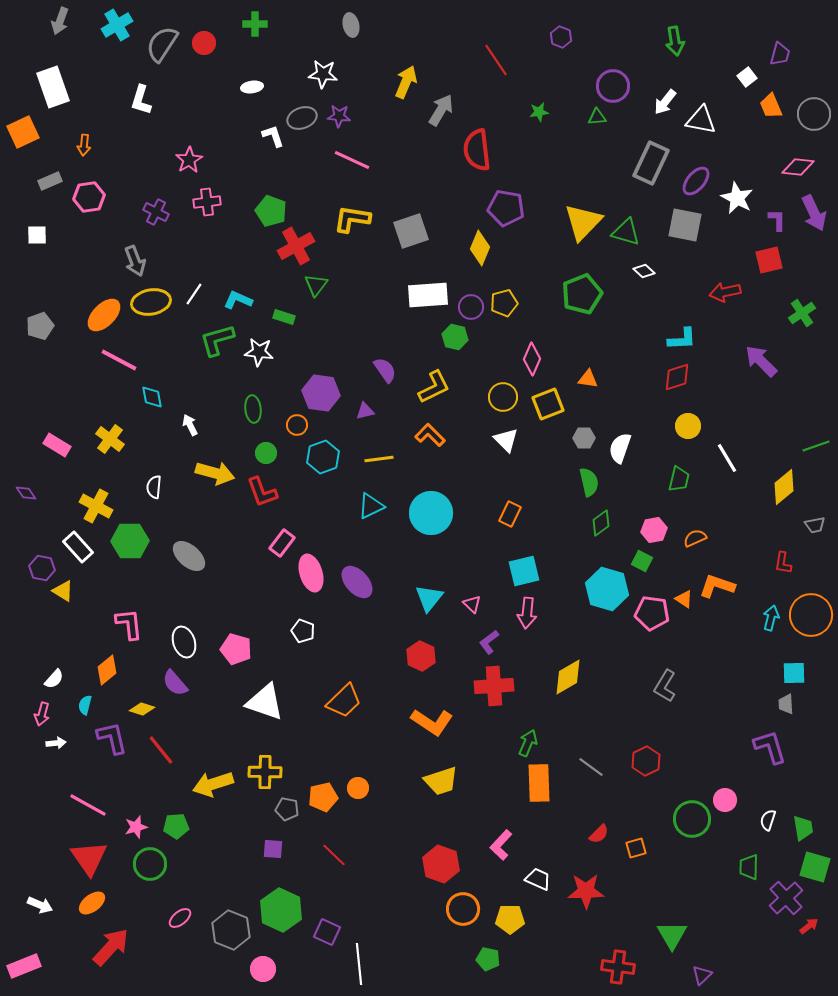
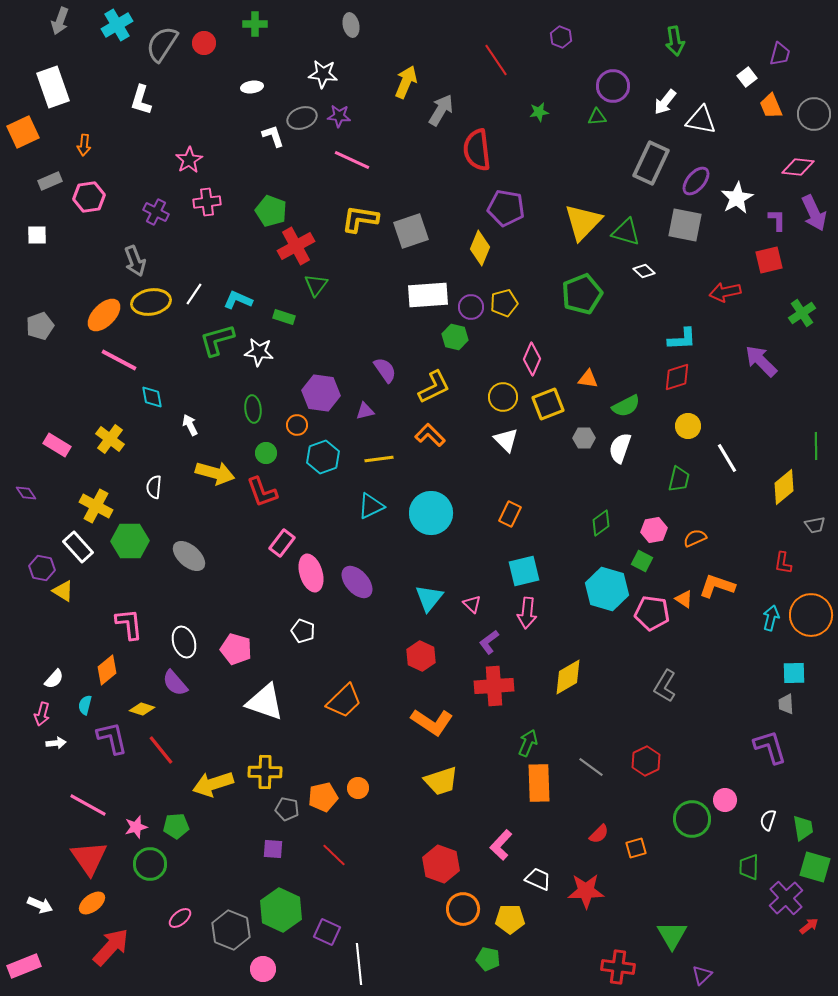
white star at (737, 198): rotated 16 degrees clockwise
yellow L-shape at (352, 219): moved 8 px right
green line at (816, 446): rotated 72 degrees counterclockwise
green semicircle at (589, 482): moved 37 px right, 76 px up; rotated 76 degrees clockwise
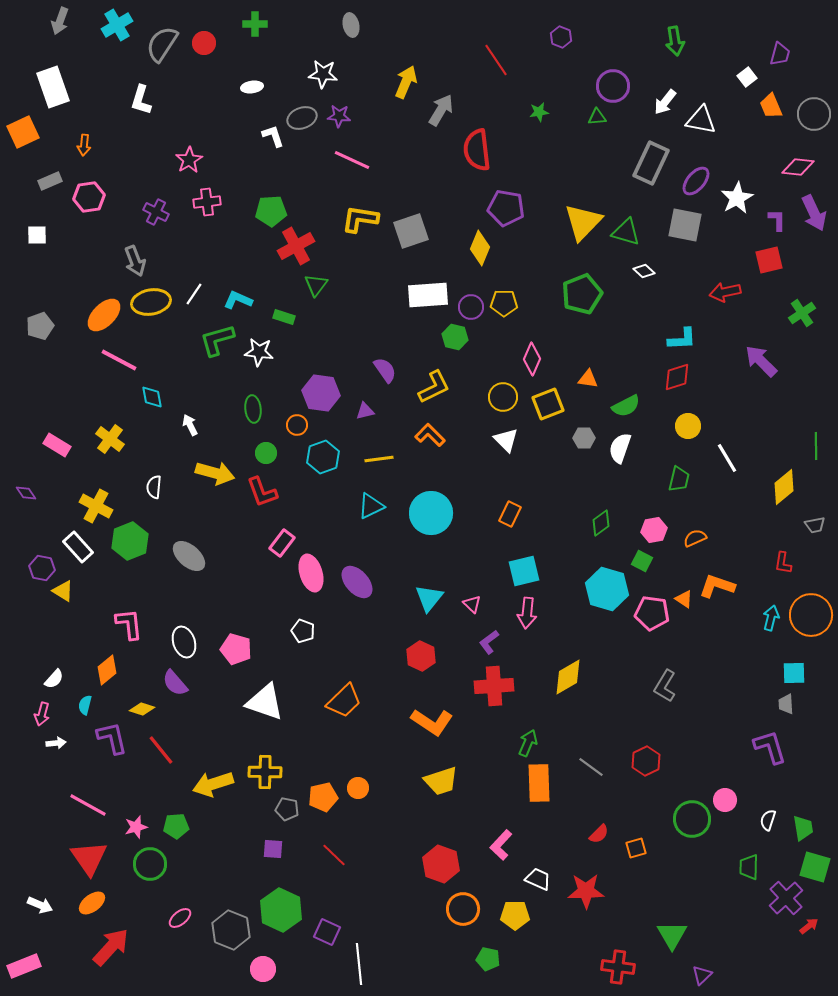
green pentagon at (271, 211): rotated 24 degrees counterclockwise
yellow pentagon at (504, 303): rotated 16 degrees clockwise
green hexagon at (130, 541): rotated 21 degrees counterclockwise
yellow pentagon at (510, 919): moved 5 px right, 4 px up
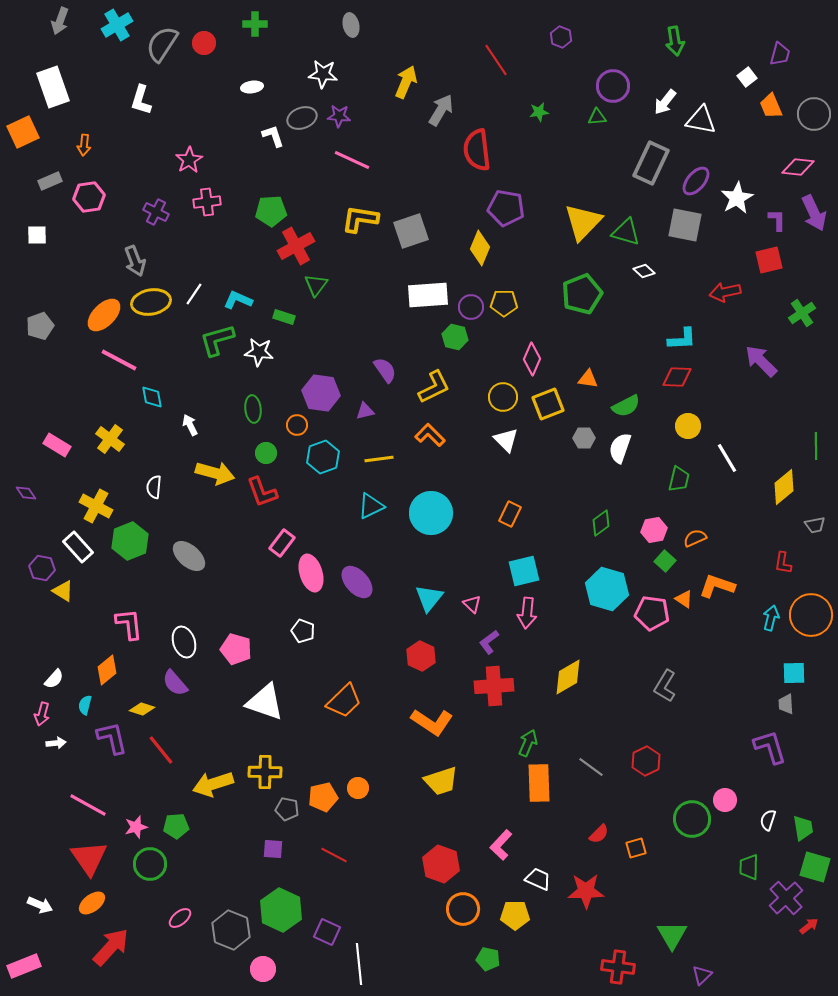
red diamond at (677, 377): rotated 20 degrees clockwise
green square at (642, 561): moved 23 px right; rotated 15 degrees clockwise
red line at (334, 855): rotated 16 degrees counterclockwise
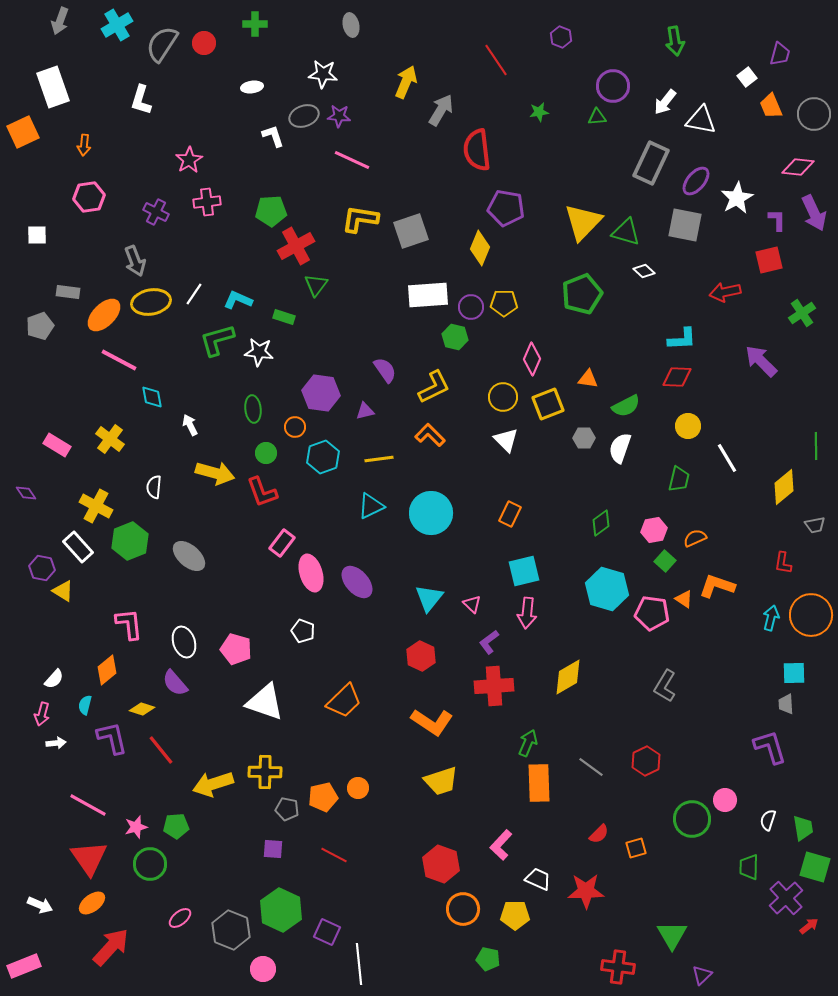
gray ellipse at (302, 118): moved 2 px right, 2 px up
gray rectangle at (50, 181): moved 18 px right, 111 px down; rotated 30 degrees clockwise
orange circle at (297, 425): moved 2 px left, 2 px down
